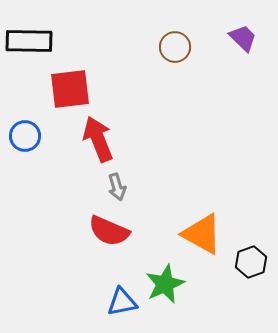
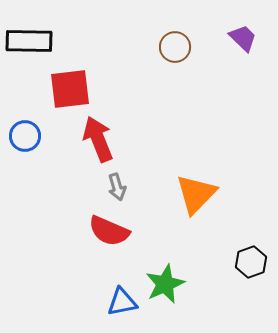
orange triangle: moved 6 px left, 40 px up; rotated 45 degrees clockwise
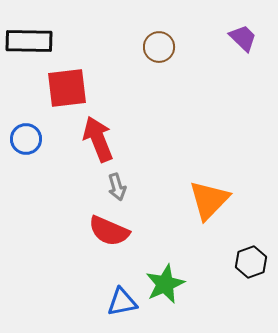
brown circle: moved 16 px left
red square: moved 3 px left, 1 px up
blue circle: moved 1 px right, 3 px down
orange triangle: moved 13 px right, 6 px down
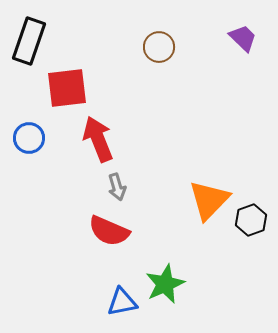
black rectangle: rotated 72 degrees counterclockwise
blue circle: moved 3 px right, 1 px up
black hexagon: moved 42 px up
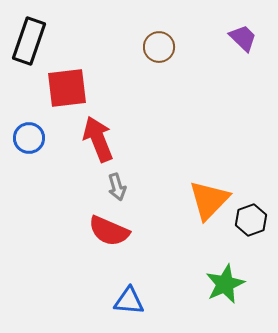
green star: moved 60 px right
blue triangle: moved 7 px right, 1 px up; rotated 16 degrees clockwise
